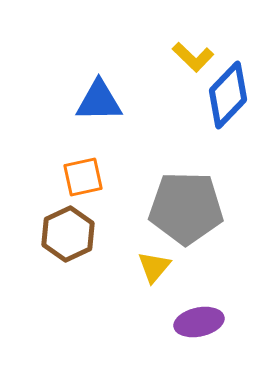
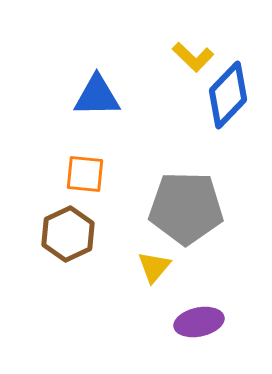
blue triangle: moved 2 px left, 5 px up
orange square: moved 2 px right, 3 px up; rotated 18 degrees clockwise
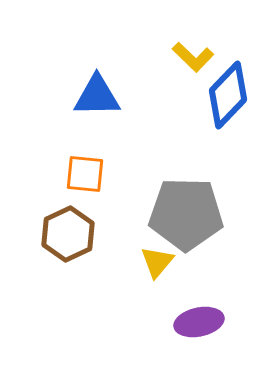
gray pentagon: moved 6 px down
yellow triangle: moved 3 px right, 5 px up
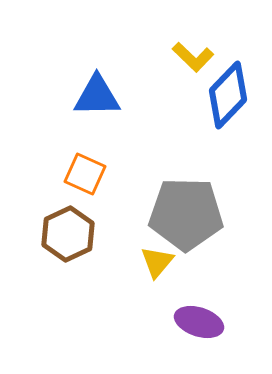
orange square: rotated 18 degrees clockwise
purple ellipse: rotated 30 degrees clockwise
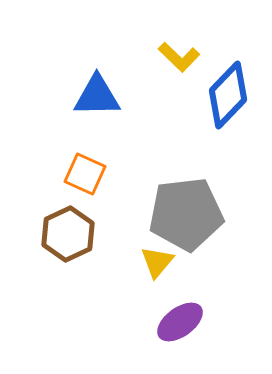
yellow L-shape: moved 14 px left
gray pentagon: rotated 8 degrees counterclockwise
purple ellipse: moved 19 px left; rotated 54 degrees counterclockwise
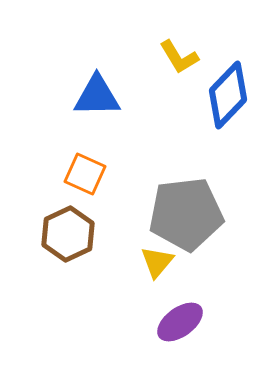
yellow L-shape: rotated 15 degrees clockwise
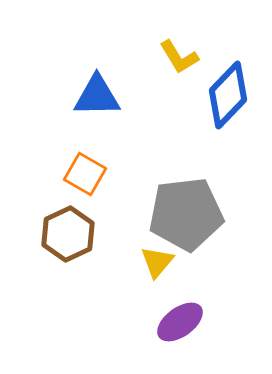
orange square: rotated 6 degrees clockwise
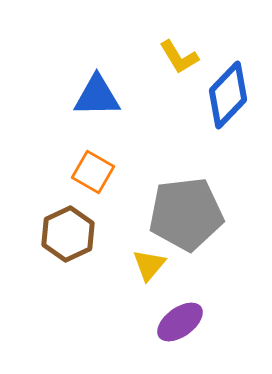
orange square: moved 8 px right, 2 px up
yellow triangle: moved 8 px left, 3 px down
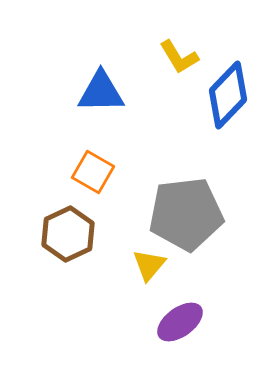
blue triangle: moved 4 px right, 4 px up
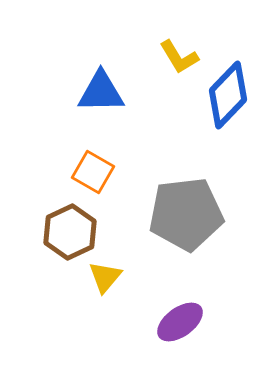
brown hexagon: moved 2 px right, 2 px up
yellow triangle: moved 44 px left, 12 px down
